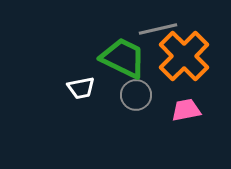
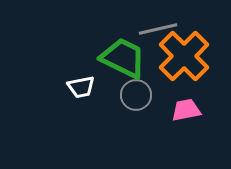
white trapezoid: moved 1 px up
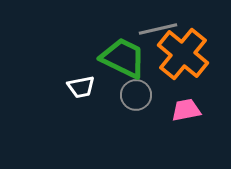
orange cross: moved 1 px left, 2 px up; rotated 6 degrees counterclockwise
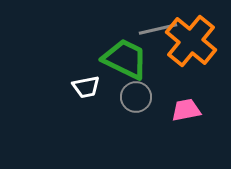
orange cross: moved 8 px right, 13 px up
green trapezoid: moved 2 px right, 1 px down
white trapezoid: moved 5 px right
gray circle: moved 2 px down
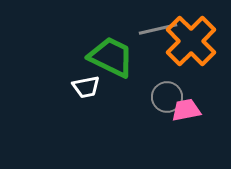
orange cross: rotated 6 degrees clockwise
green trapezoid: moved 14 px left, 2 px up
gray circle: moved 31 px right
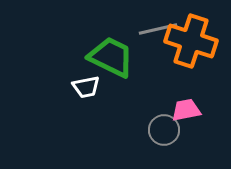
orange cross: rotated 27 degrees counterclockwise
gray circle: moved 3 px left, 33 px down
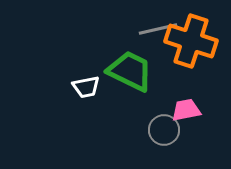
green trapezoid: moved 19 px right, 14 px down
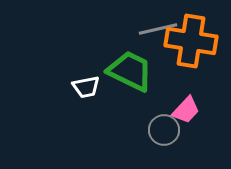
orange cross: rotated 9 degrees counterclockwise
pink trapezoid: rotated 144 degrees clockwise
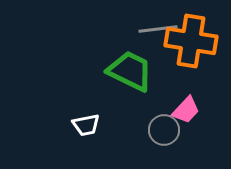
gray line: rotated 6 degrees clockwise
white trapezoid: moved 38 px down
